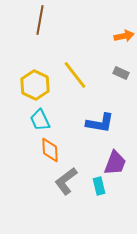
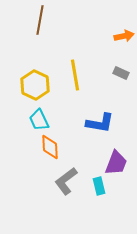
yellow line: rotated 28 degrees clockwise
cyan trapezoid: moved 1 px left
orange diamond: moved 3 px up
purple trapezoid: moved 1 px right
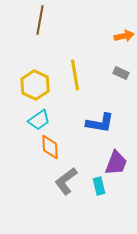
cyan trapezoid: rotated 100 degrees counterclockwise
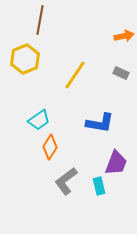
yellow line: rotated 44 degrees clockwise
yellow hexagon: moved 10 px left, 26 px up; rotated 12 degrees clockwise
orange diamond: rotated 35 degrees clockwise
